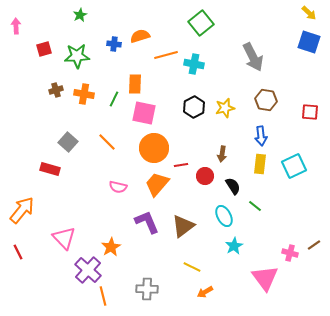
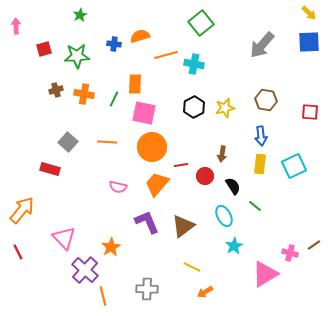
blue square at (309, 42): rotated 20 degrees counterclockwise
gray arrow at (253, 57): moved 9 px right, 12 px up; rotated 68 degrees clockwise
orange line at (107, 142): rotated 42 degrees counterclockwise
orange circle at (154, 148): moved 2 px left, 1 px up
purple cross at (88, 270): moved 3 px left
pink triangle at (265, 278): moved 4 px up; rotated 36 degrees clockwise
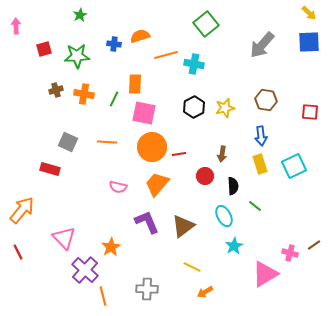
green square at (201, 23): moved 5 px right, 1 px down
gray square at (68, 142): rotated 18 degrees counterclockwise
yellow rectangle at (260, 164): rotated 24 degrees counterclockwise
red line at (181, 165): moved 2 px left, 11 px up
black semicircle at (233, 186): rotated 30 degrees clockwise
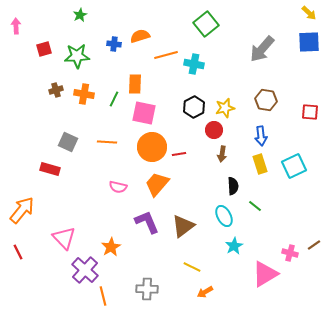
gray arrow at (262, 45): moved 4 px down
red circle at (205, 176): moved 9 px right, 46 px up
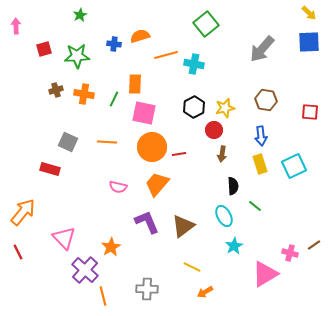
orange arrow at (22, 210): moved 1 px right, 2 px down
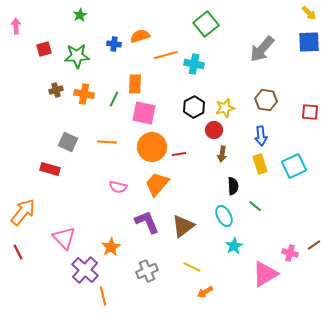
gray cross at (147, 289): moved 18 px up; rotated 25 degrees counterclockwise
